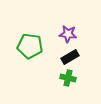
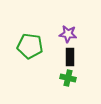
black rectangle: rotated 60 degrees counterclockwise
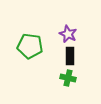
purple star: rotated 18 degrees clockwise
black rectangle: moved 1 px up
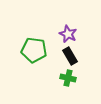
green pentagon: moved 4 px right, 4 px down
black rectangle: rotated 30 degrees counterclockwise
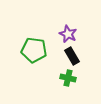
black rectangle: moved 2 px right
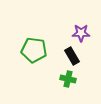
purple star: moved 13 px right, 1 px up; rotated 24 degrees counterclockwise
green cross: moved 1 px down
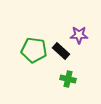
purple star: moved 2 px left, 2 px down
black rectangle: moved 11 px left, 5 px up; rotated 18 degrees counterclockwise
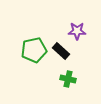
purple star: moved 2 px left, 4 px up
green pentagon: rotated 20 degrees counterclockwise
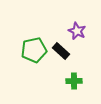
purple star: rotated 24 degrees clockwise
green cross: moved 6 px right, 2 px down; rotated 14 degrees counterclockwise
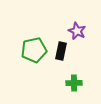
black rectangle: rotated 60 degrees clockwise
green cross: moved 2 px down
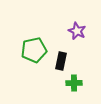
black rectangle: moved 10 px down
